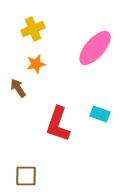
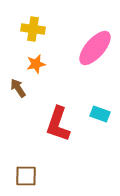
yellow cross: rotated 30 degrees clockwise
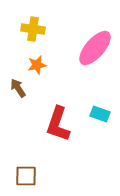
orange star: moved 1 px right, 1 px down
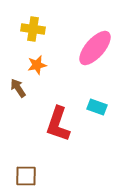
cyan rectangle: moved 3 px left, 7 px up
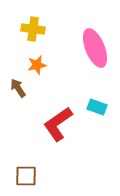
pink ellipse: rotated 63 degrees counterclockwise
red L-shape: rotated 36 degrees clockwise
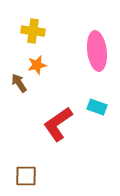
yellow cross: moved 2 px down
pink ellipse: moved 2 px right, 3 px down; rotated 15 degrees clockwise
brown arrow: moved 1 px right, 5 px up
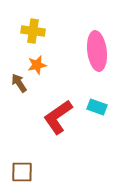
red L-shape: moved 7 px up
brown square: moved 4 px left, 4 px up
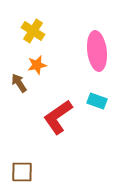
yellow cross: rotated 25 degrees clockwise
cyan rectangle: moved 6 px up
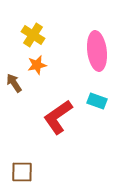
yellow cross: moved 4 px down
brown arrow: moved 5 px left
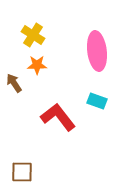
orange star: rotated 12 degrees clockwise
red L-shape: rotated 87 degrees clockwise
